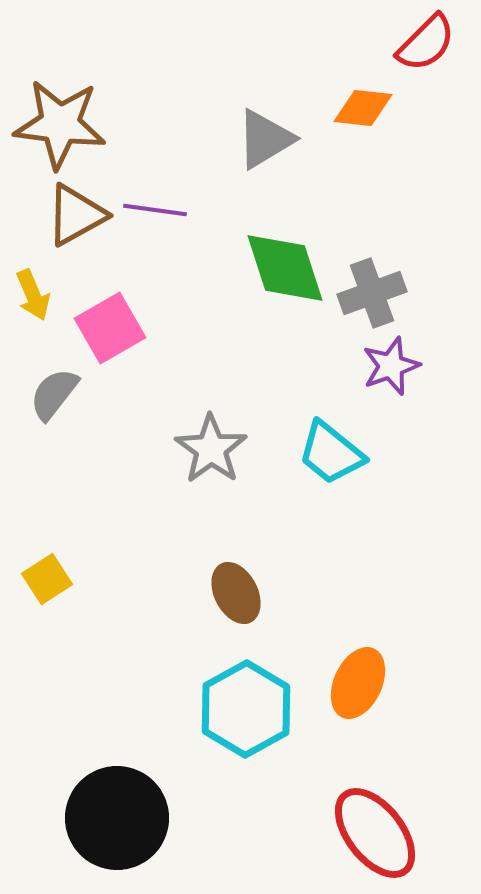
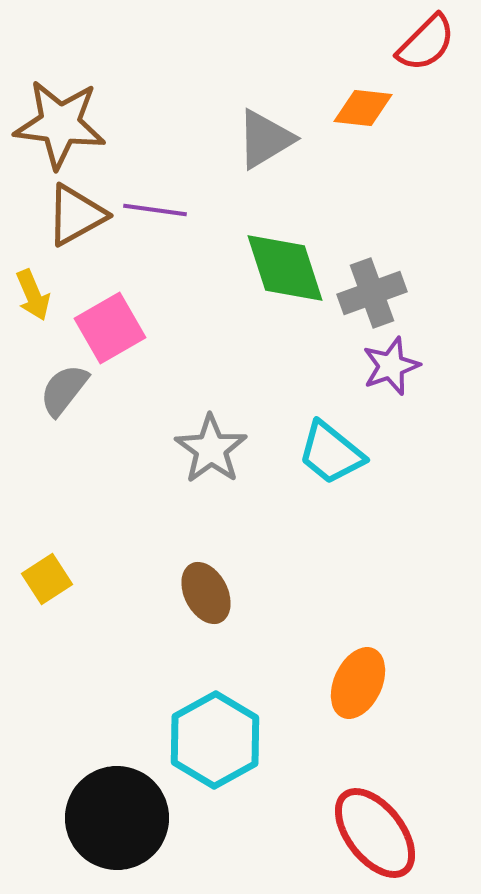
gray semicircle: moved 10 px right, 4 px up
brown ellipse: moved 30 px left
cyan hexagon: moved 31 px left, 31 px down
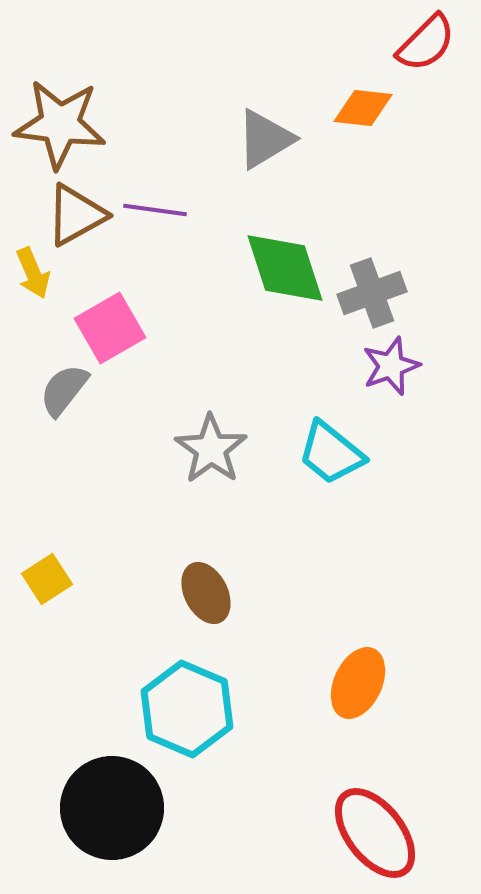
yellow arrow: moved 22 px up
cyan hexagon: moved 28 px left, 31 px up; rotated 8 degrees counterclockwise
black circle: moved 5 px left, 10 px up
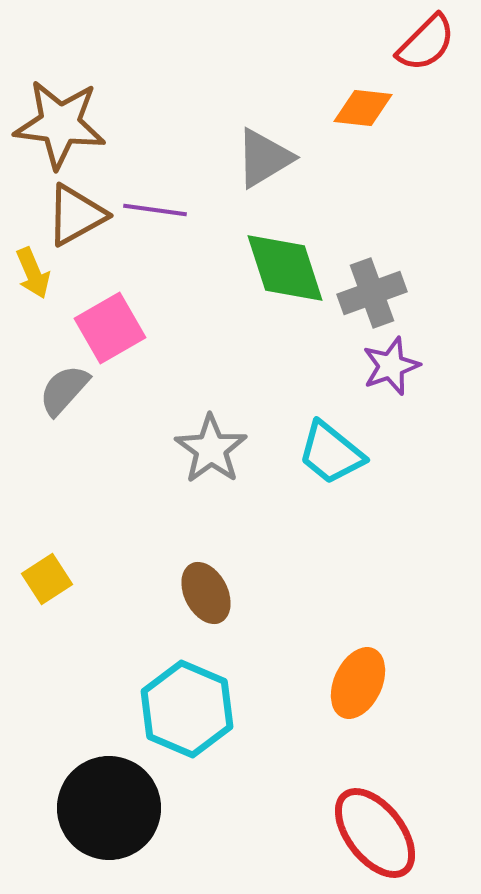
gray triangle: moved 1 px left, 19 px down
gray semicircle: rotated 4 degrees clockwise
black circle: moved 3 px left
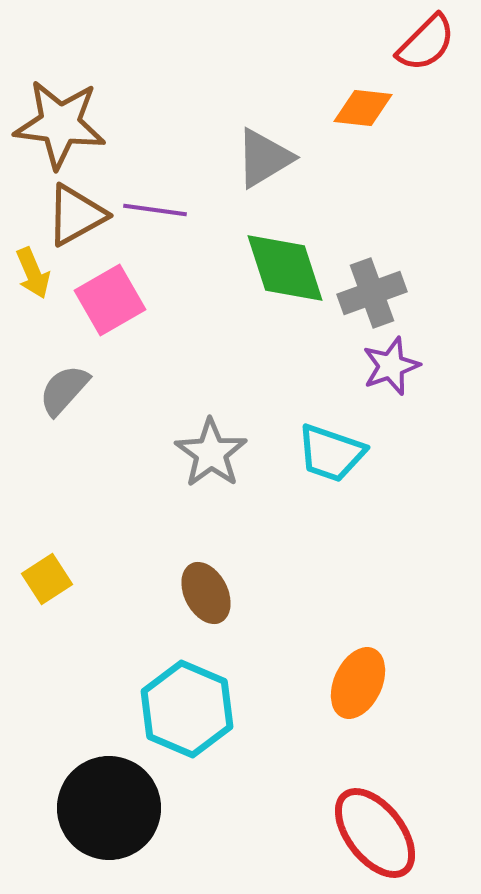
pink square: moved 28 px up
gray star: moved 4 px down
cyan trapezoid: rotated 20 degrees counterclockwise
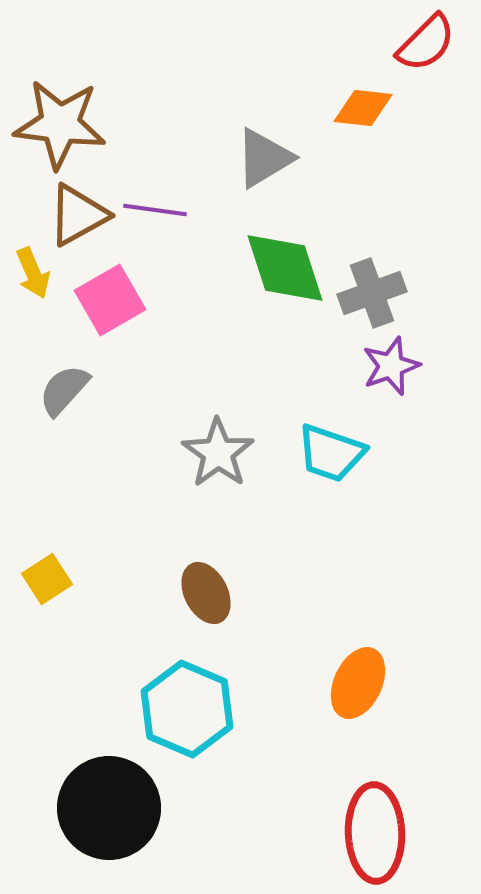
brown triangle: moved 2 px right
gray star: moved 7 px right
red ellipse: rotated 36 degrees clockwise
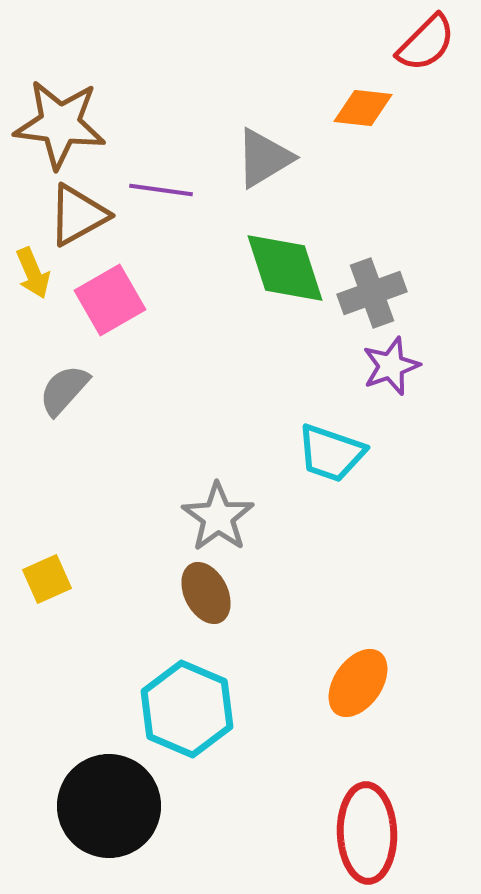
purple line: moved 6 px right, 20 px up
gray star: moved 64 px down
yellow square: rotated 9 degrees clockwise
orange ellipse: rotated 10 degrees clockwise
black circle: moved 2 px up
red ellipse: moved 8 px left
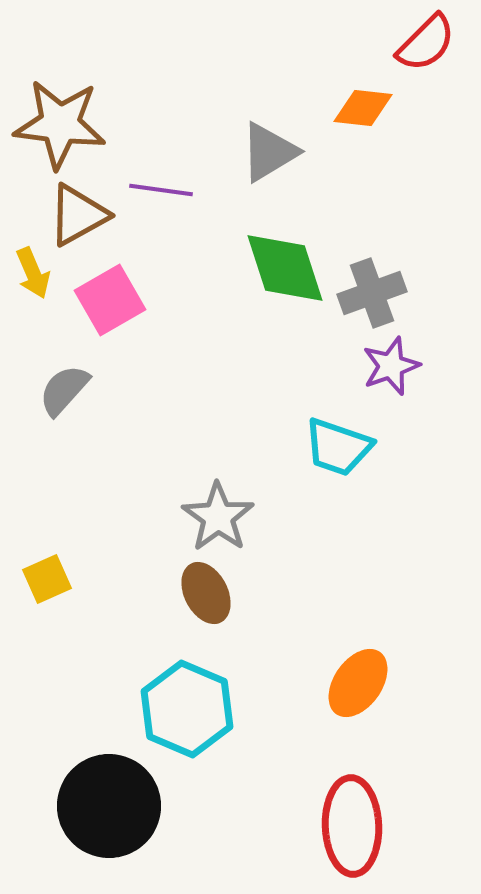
gray triangle: moved 5 px right, 6 px up
cyan trapezoid: moved 7 px right, 6 px up
red ellipse: moved 15 px left, 7 px up
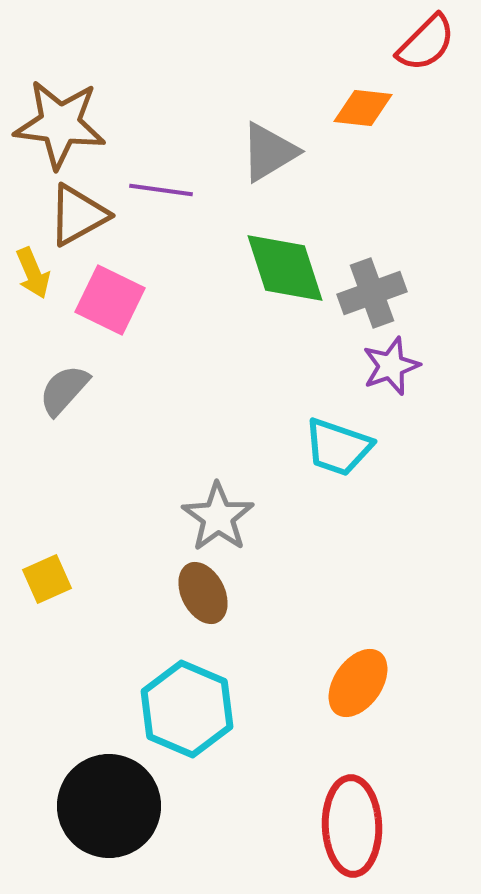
pink square: rotated 34 degrees counterclockwise
brown ellipse: moved 3 px left
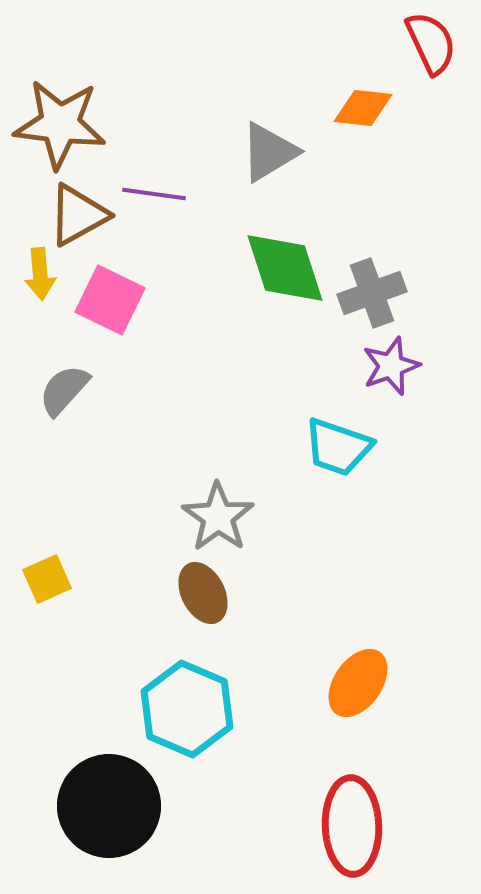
red semicircle: moved 5 px right; rotated 70 degrees counterclockwise
purple line: moved 7 px left, 4 px down
yellow arrow: moved 7 px right, 1 px down; rotated 18 degrees clockwise
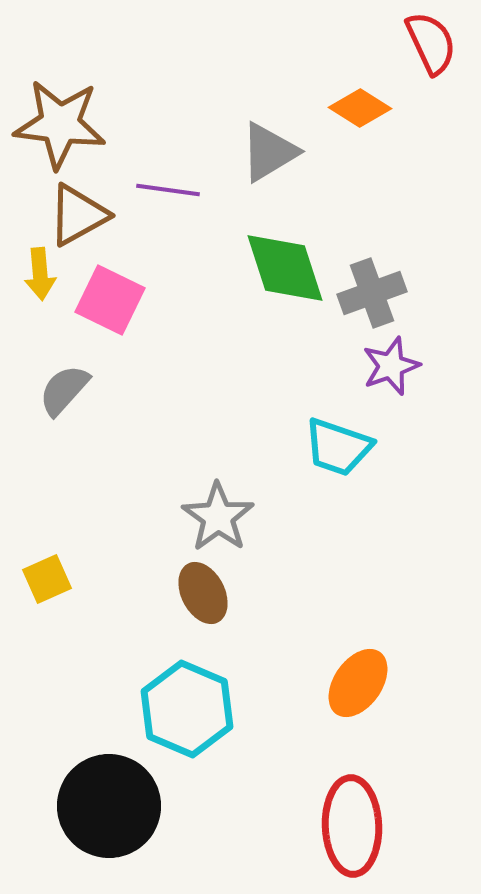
orange diamond: moved 3 px left; rotated 26 degrees clockwise
purple line: moved 14 px right, 4 px up
